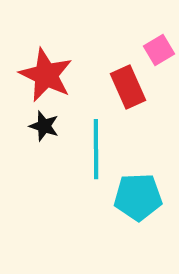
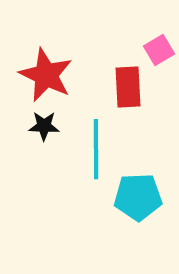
red rectangle: rotated 21 degrees clockwise
black star: rotated 16 degrees counterclockwise
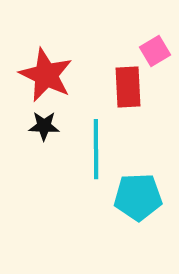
pink square: moved 4 px left, 1 px down
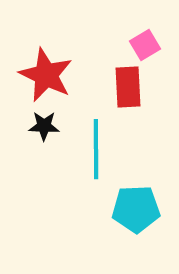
pink square: moved 10 px left, 6 px up
cyan pentagon: moved 2 px left, 12 px down
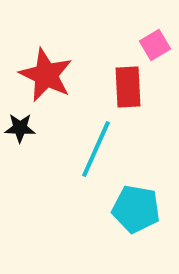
pink square: moved 10 px right
black star: moved 24 px left, 2 px down
cyan line: rotated 24 degrees clockwise
cyan pentagon: rotated 12 degrees clockwise
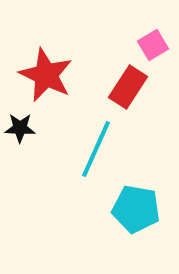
pink square: moved 2 px left
red rectangle: rotated 36 degrees clockwise
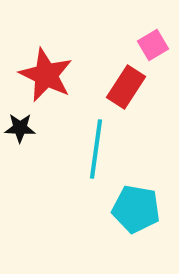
red rectangle: moved 2 px left
cyan line: rotated 16 degrees counterclockwise
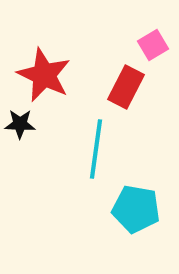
red star: moved 2 px left
red rectangle: rotated 6 degrees counterclockwise
black star: moved 4 px up
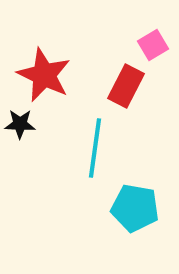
red rectangle: moved 1 px up
cyan line: moved 1 px left, 1 px up
cyan pentagon: moved 1 px left, 1 px up
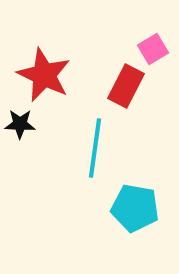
pink square: moved 4 px down
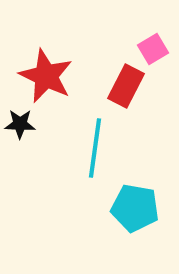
red star: moved 2 px right, 1 px down
